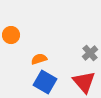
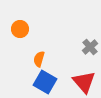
orange circle: moved 9 px right, 6 px up
gray cross: moved 6 px up
orange semicircle: rotated 56 degrees counterclockwise
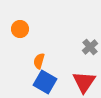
orange semicircle: moved 2 px down
red triangle: rotated 15 degrees clockwise
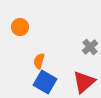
orange circle: moved 2 px up
red triangle: rotated 15 degrees clockwise
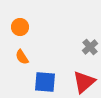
orange semicircle: moved 17 px left, 4 px up; rotated 49 degrees counterclockwise
blue square: rotated 25 degrees counterclockwise
